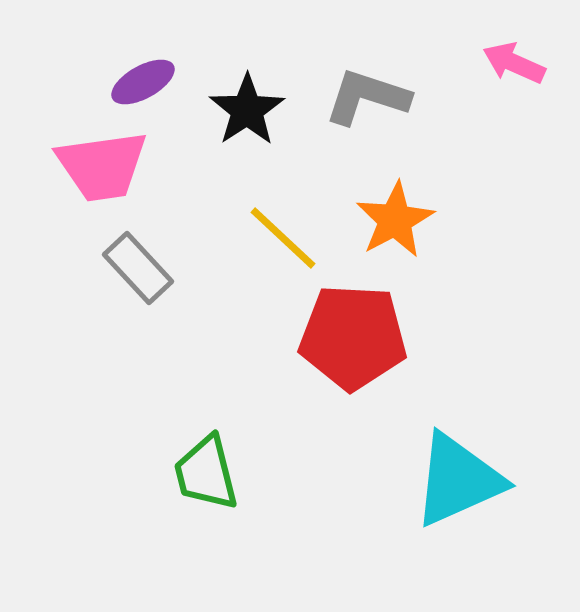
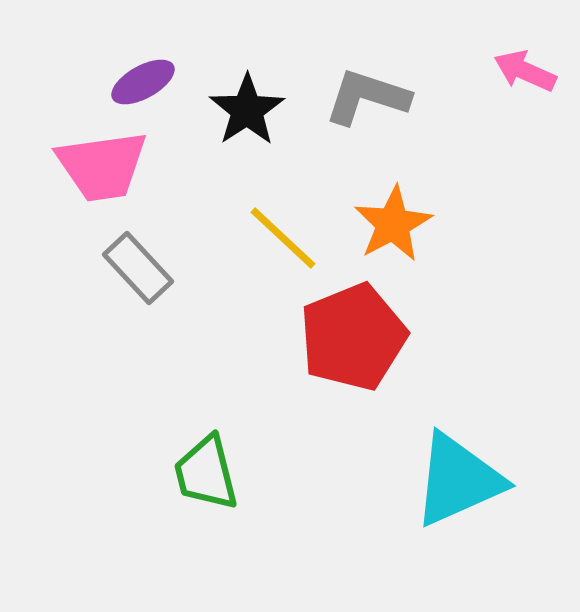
pink arrow: moved 11 px right, 8 px down
orange star: moved 2 px left, 4 px down
red pentagon: rotated 25 degrees counterclockwise
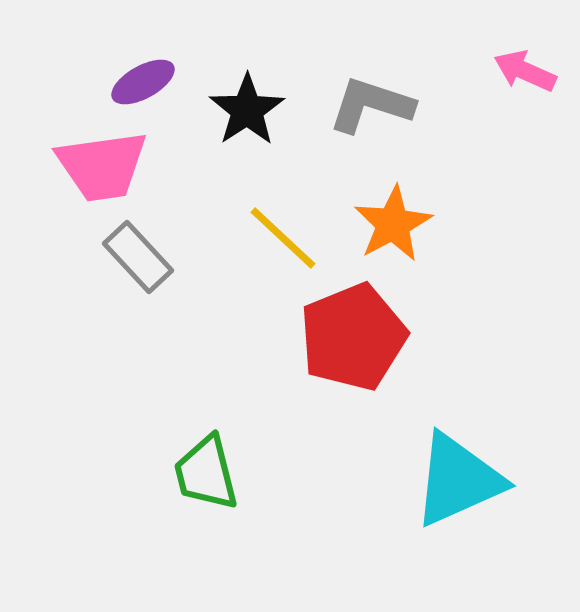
gray L-shape: moved 4 px right, 8 px down
gray rectangle: moved 11 px up
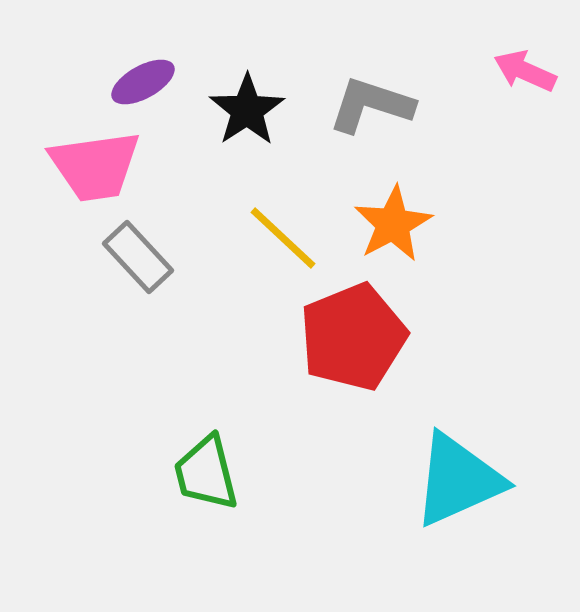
pink trapezoid: moved 7 px left
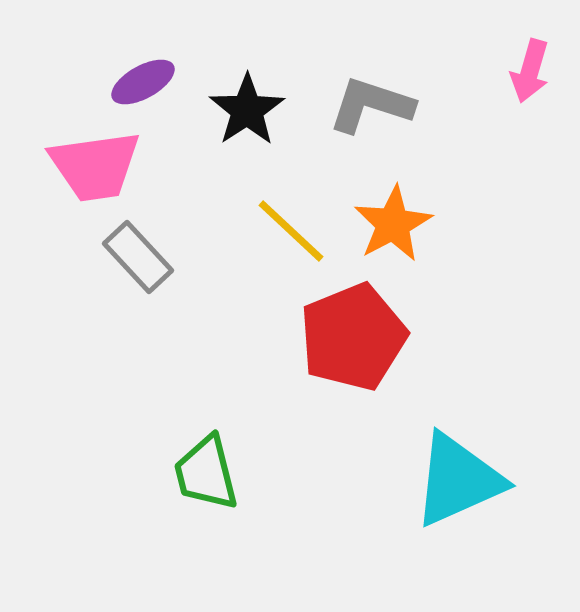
pink arrow: moved 5 px right; rotated 98 degrees counterclockwise
yellow line: moved 8 px right, 7 px up
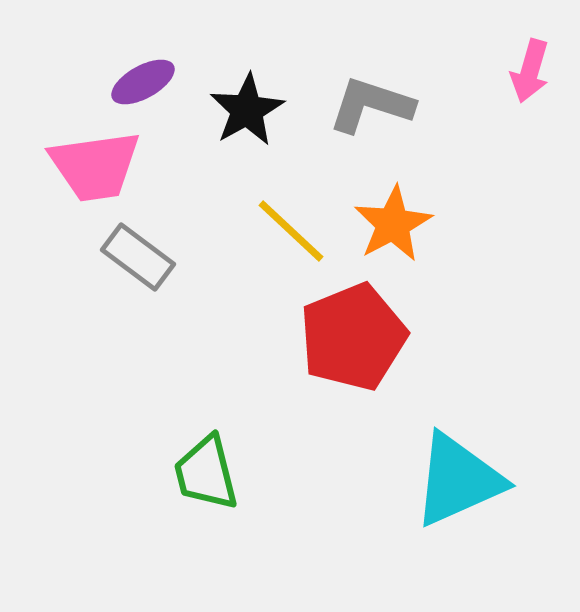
black star: rotated 4 degrees clockwise
gray rectangle: rotated 10 degrees counterclockwise
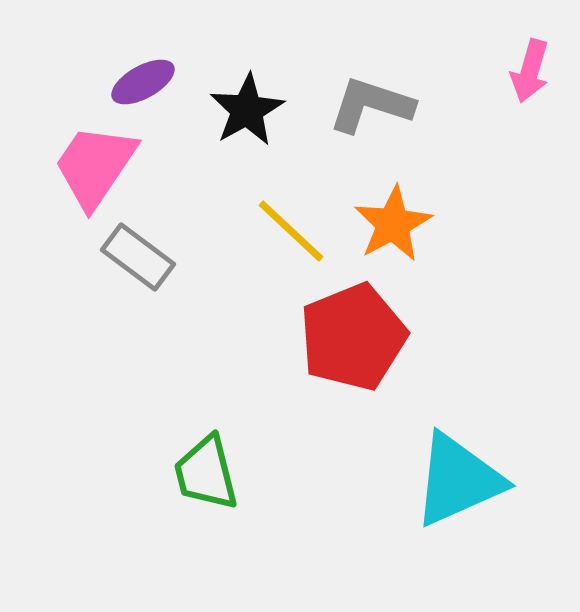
pink trapezoid: rotated 132 degrees clockwise
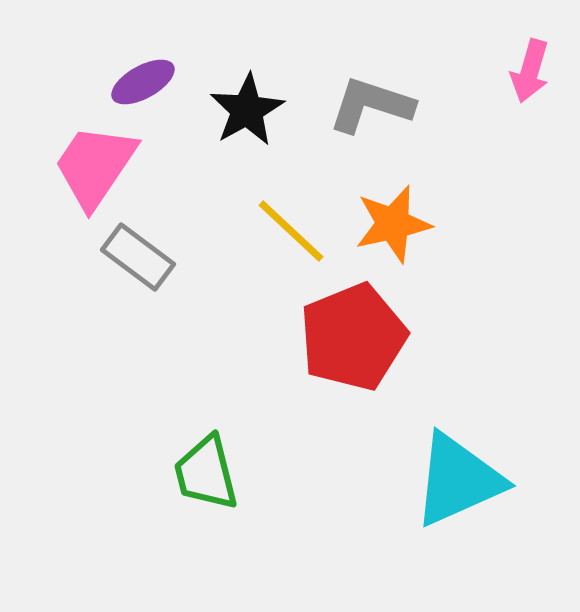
orange star: rotated 16 degrees clockwise
